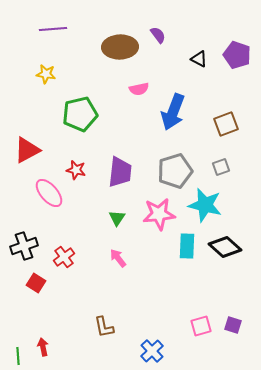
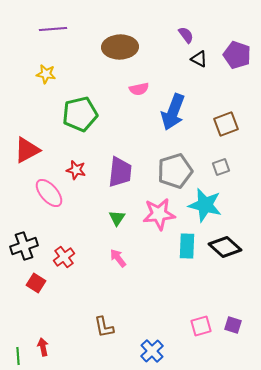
purple semicircle: moved 28 px right
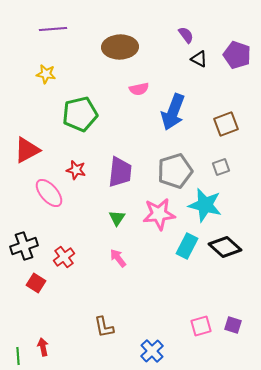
cyan rectangle: rotated 25 degrees clockwise
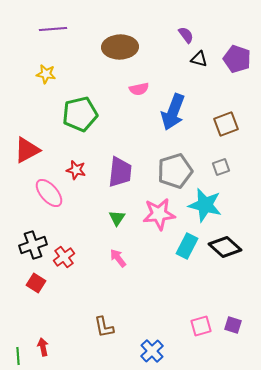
purple pentagon: moved 4 px down
black triangle: rotated 12 degrees counterclockwise
black cross: moved 9 px right, 1 px up
